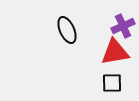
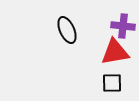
purple cross: rotated 30 degrees clockwise
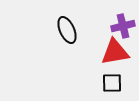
purple cross: rotated 20 degrees counterclockwise
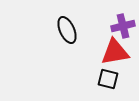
black square: moved 4 px left, 4 px up; rotated 15 degrees clockwise
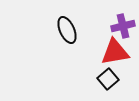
black square: rotated 35 degrees clockwise
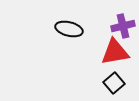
black ellipse: moved 2 px right, 1 px up; rotated 52 degrees counterclockwise
black square: moved 6 px right, 4 px down
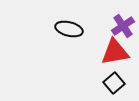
purple cross: rotated 20 degrees counterclockwise
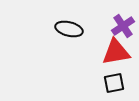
red triangle: moved 1 px right
black square: rotated 30 degrees clockwise
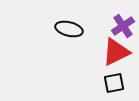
red triangle: rotated 16 degrees counterclockwise
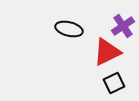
red triangle: moved 9 px left
black square: rotated 15 degrees counterclockwise
